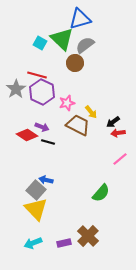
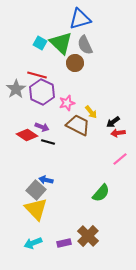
green triangle: moved 1 px left, 4 px down
gray semicircle: rotated 78 degrees counterclockwise
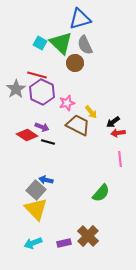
pink line: rotated 56 degrees counterclockwise
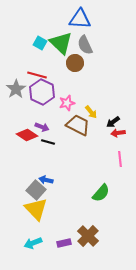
blue triangle: rotated 20 degrees clockwise
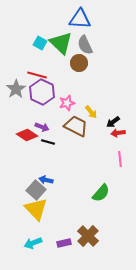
brown circle: moved 4 px right
brown trapezoid: moved 2 px left, 1 px down
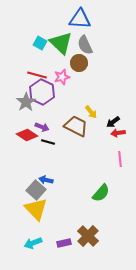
gray star: moved 10 px right, 13 px down
pink star: moved 5 px left, 26 px up
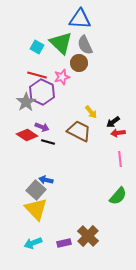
cyan square: moved 3 px left, 4 px down
brown trapezoid: moved 3 px right, 5 px down
green semicircle: moved 17 px right, 3 px down
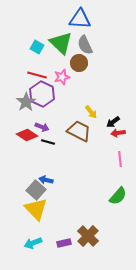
purple hexagon: moved 2 px down
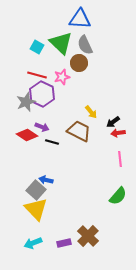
gray star: rotated 12 degrees clockwise
black line: moved 4 px right
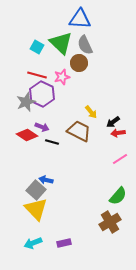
pink line: rotated 63 degrees clockwise
brown cross: moved 22 px right, 14 px up; rotated 15 degrees clockwise
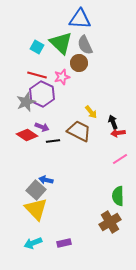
black arrow: rotated 104 degrees clockwise
black line: moved 1 px right, 1 px up; rotated 24 degrees counterclockwise
green semicircle: rotated 138 degrees clockwise
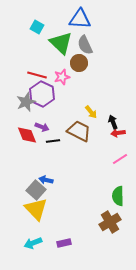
cyan square: moved 20 px up
red diamond: rotated 35 degrees clockwise
